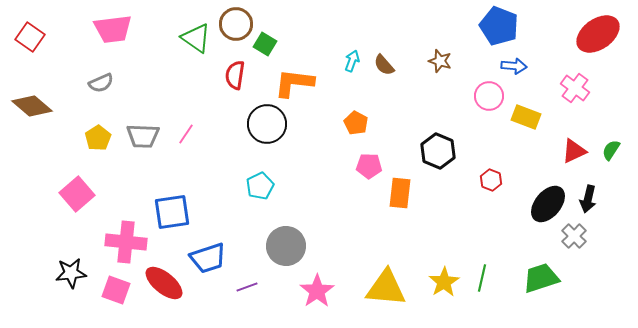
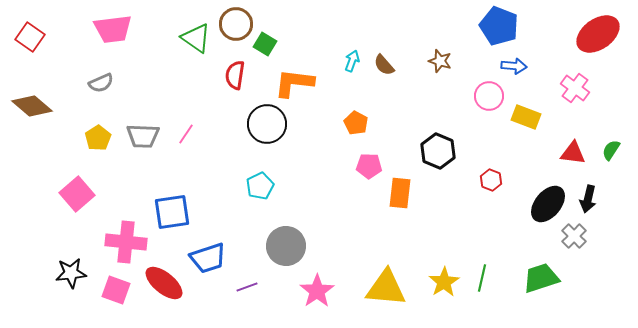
red triangle at (574, 151): moved 1 px left, 2 px down; rotated 32 degrees clockwise
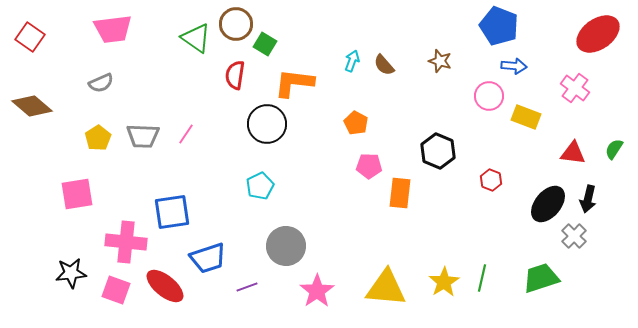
green semicircle at (611, 150): moved 3 px right, 1 px up
pink square at (77, 194): rotated 32 degrees clockwise
red ellipse at (164, 283): moved 1 px right, 3 px down
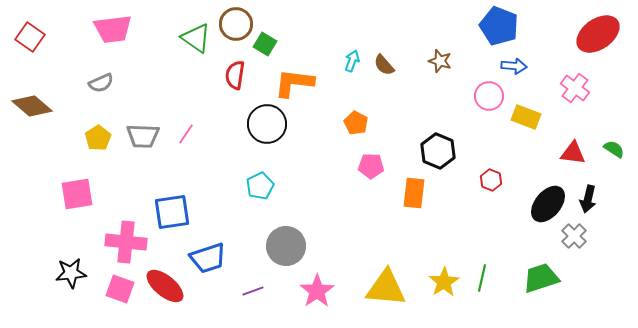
green semicircle at (614, 149): rotated 90 degrees clockwise
pink pentagon at (369, 166): moved 2 px right
orange rectangle at (400, 193): moved 14 px right
purple line at (247, 287): moved 6 px right, 4 px down
pink square at (116, 290): moved 4 px right, 1 px up
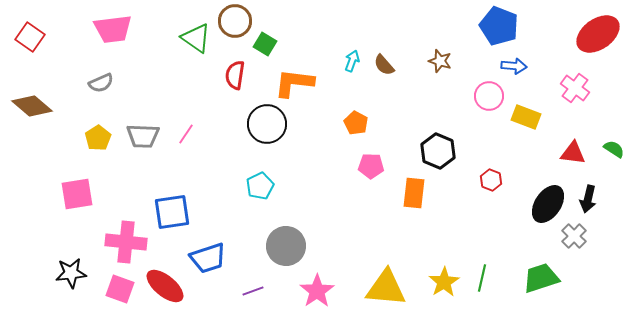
brown circle at (236, 24): moved 1 px left, 3 px up
black ellipse at (548, 204): rotated 6 degrees counterclockwise
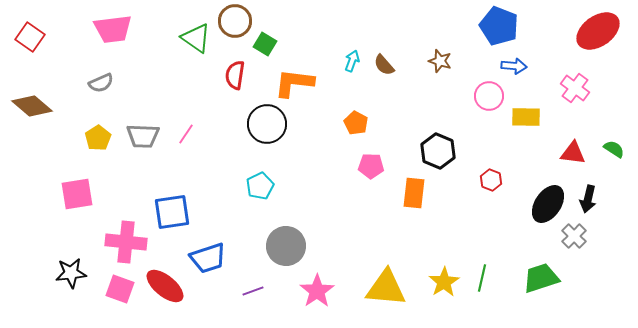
red ellipse at (598, 34): moved 3 px up
yellow rectangle at (526, 117): rotated 20 degrees counterclockwise
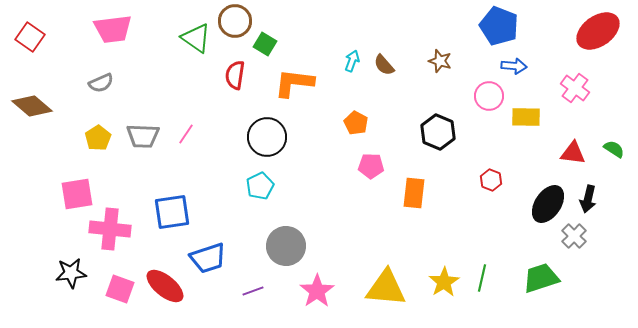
black circle at (267, 124): moved 13 px down
black hexagon at (438, 151): moved 19 px up
pink cross at (126, 242): moved 16 px left, 13 px up
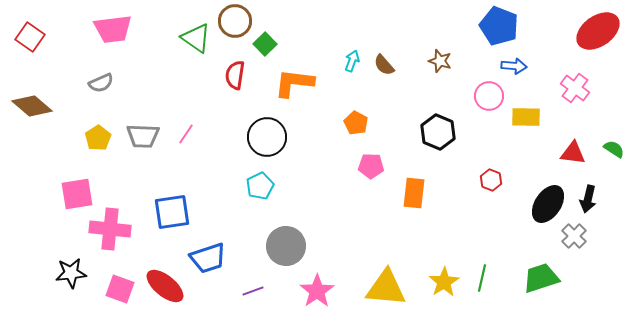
green square at (265, 44): rotated 15 degrees clockwise
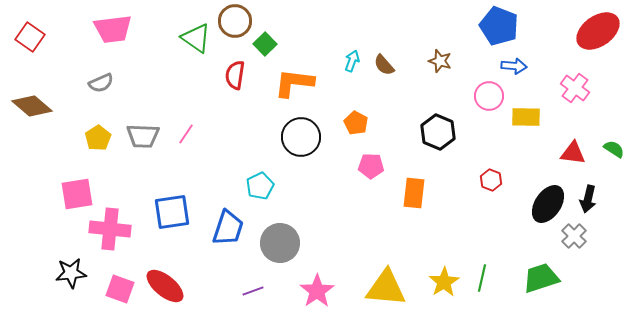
black circle at (267, 137): moved 34 px right
gray circle at (286, 246): moved 6 px left, 3 px up
blue trapezoid at (208, 258): moved 20 px right, 30 px up; rotated 54 degrees counterclockwise
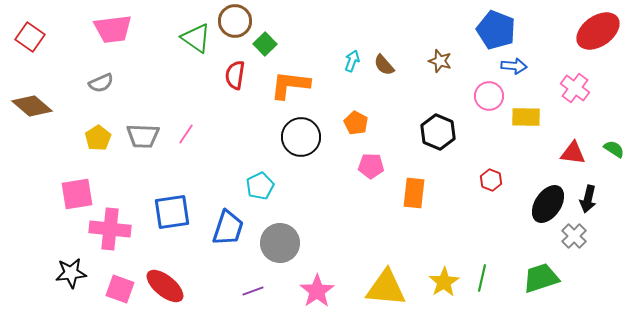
blue pentagon at (499, 26): moved 3 px left, 4 px down
orange L-shape at (294, 83): moved 4 px left, 2 px down
